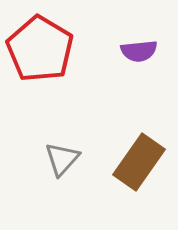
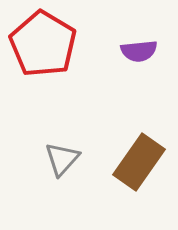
red pentagon: moved 3 px right, 5 px up
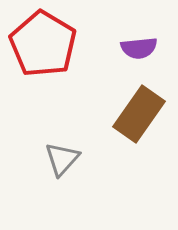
purple semicircle: moved 3 px up
brown rectangle: moved 48 px up
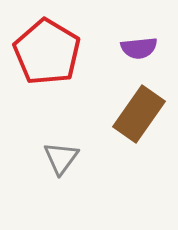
red pentagon: moved 4 px right, 8 px down
gray triangle: moved 1 px left, 1 px up; rotated 6 degrees counterclockwise
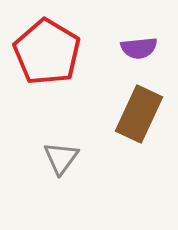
brown rectangle: rotated 10 degrees counterclockwise
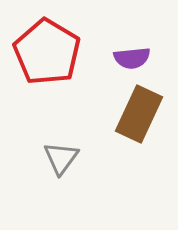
purple semicircle: moved 7 px left, 10 px down
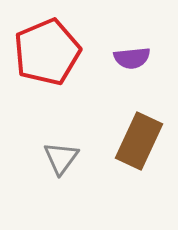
red pentagon: rotated 18 degrees clockwise
brown rectangle: moved 27 px down
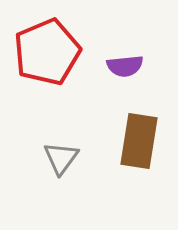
purple semicircle: moved 7 px left, 8 px down
brown rectangle: rotated 16 degrees counterclockwise
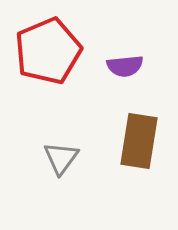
red pentagon: moved 1 px right, 1 px up
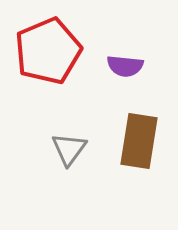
purple semicircle: rotated 12 degrees clockwise
gray triangle: moved 8 px right, 9 px up
